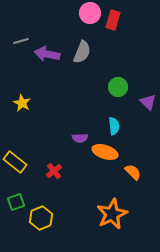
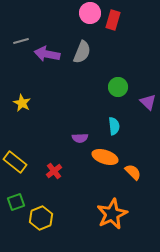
orange ellipse: moved 5 px down
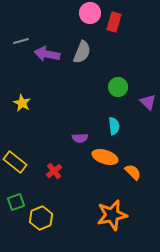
red rectangle: moved 1 px right, 2 px down
orange star: moved 1 px down; rotated 12 degrees clockwise
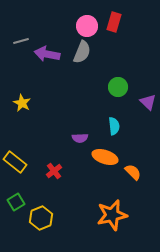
pink circle: moved 3 px left, 13 px down
green square: rotated 12 degrees counterclockwise
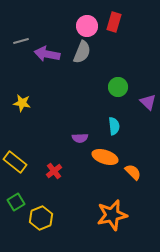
yellow star: rotated 18 degrees counterclockwise
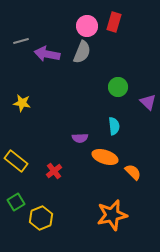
yellow rectangle: moved 1 px right, 1 px up
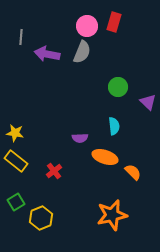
gray line: moved 4 px up; rotated 70 degrees counterclockwise
yellow star: moved 7 px left, 30 px down
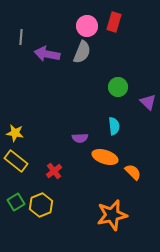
yellow hexagon: moved 13 px up
